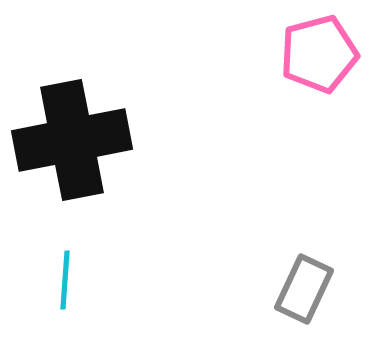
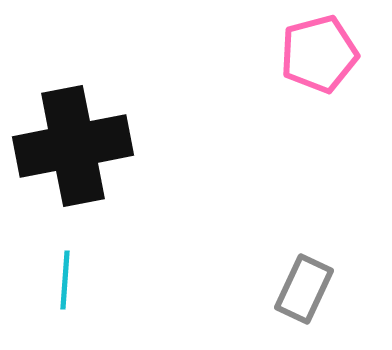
black cross: moved 1 px right, 6 px down
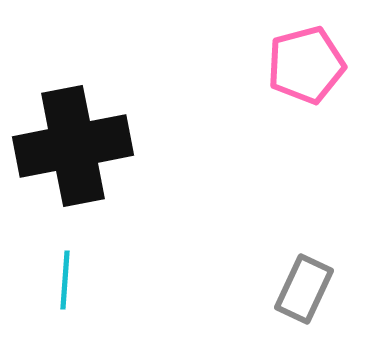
pink pentagon: moved 13 px left, 11 px down
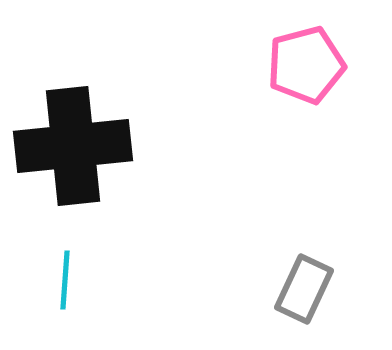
black cross: rotated 5 degrees clockwise
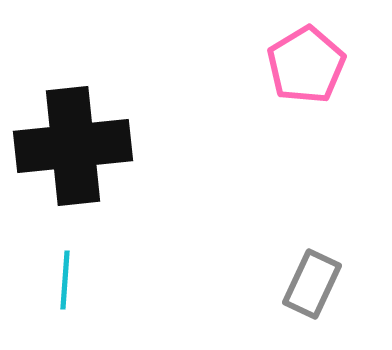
pink pentagon: rotated 16 degrees counterclockwise
gray rectangle: moved 8 px right, 5 px up
